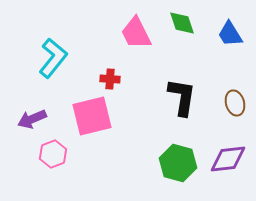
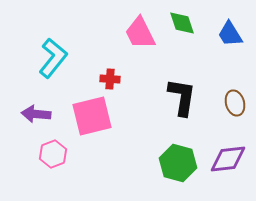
pink trapezoid: moved 4 px right
purple arrow: moved 4 px right, 5 px up; rotated 28 degrees clockwise
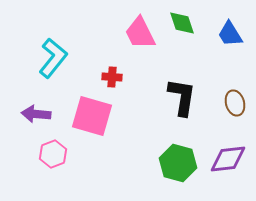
red cross: moved 2 px right, 2 px up
pink square: rotated 30 degrees clockwise
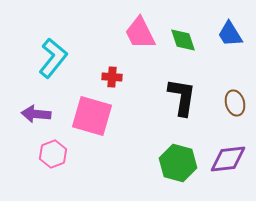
green diamond: moved 1 px right, 17 px down
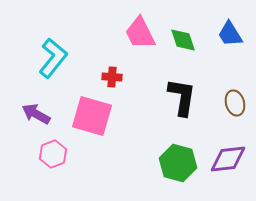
purple arrow: rotated 24 degrees clockwise
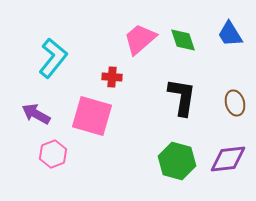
pink trapezoid: moved 6 px down; rotated 75 degrees clockwise
green hexagon: moved 1 px left, 2 px up
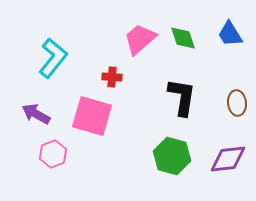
green diamond: moved 2 px up
brown ellipse: moved 2 px right; rotated 10 degrees clockwise
green hexagon: moved 5 px left, 5 px up
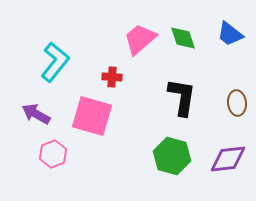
blue trapezoid: rotated 20 degrees counterclockwise
cyan L-shape: moved 2 px right, 4 px down
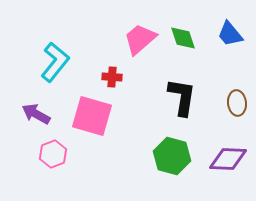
blue trapezoid: rotated 12 degrees clockwise
purple diamond: rotated 9 degrees clockwise
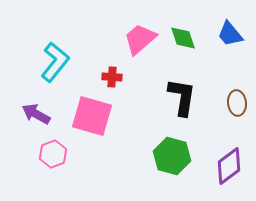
purple diamond: moved 1 px right, 7 px down; rotated 39 degrees counterclockwise
